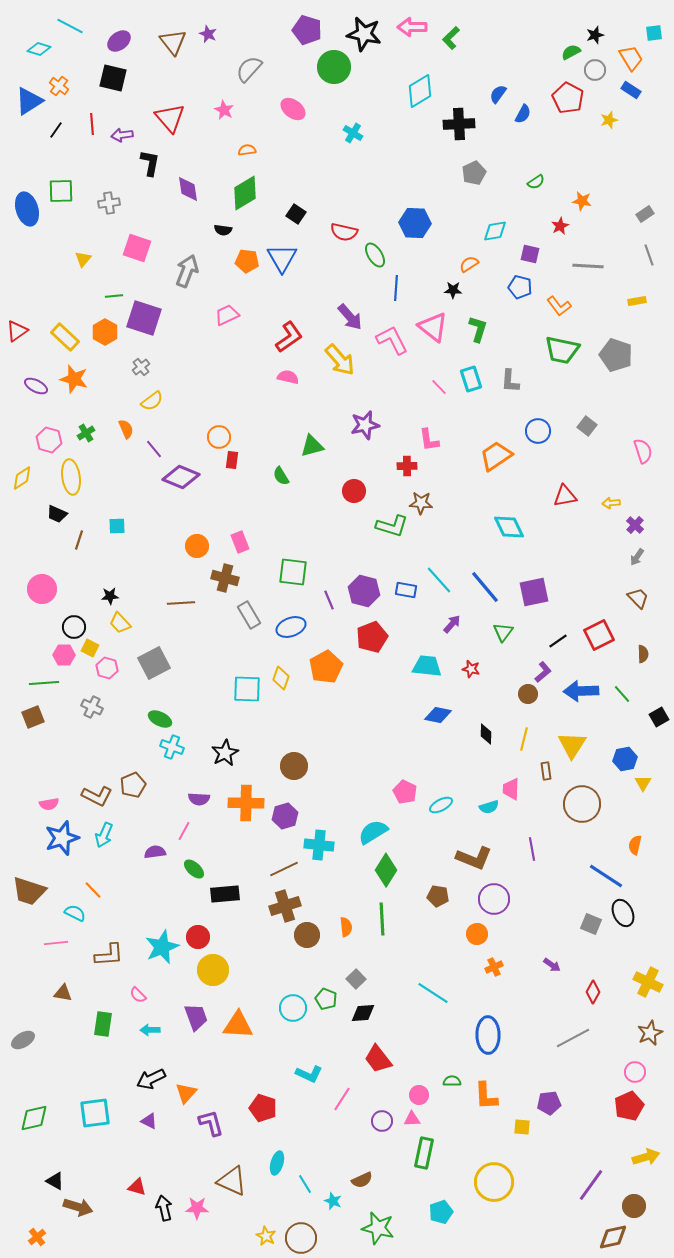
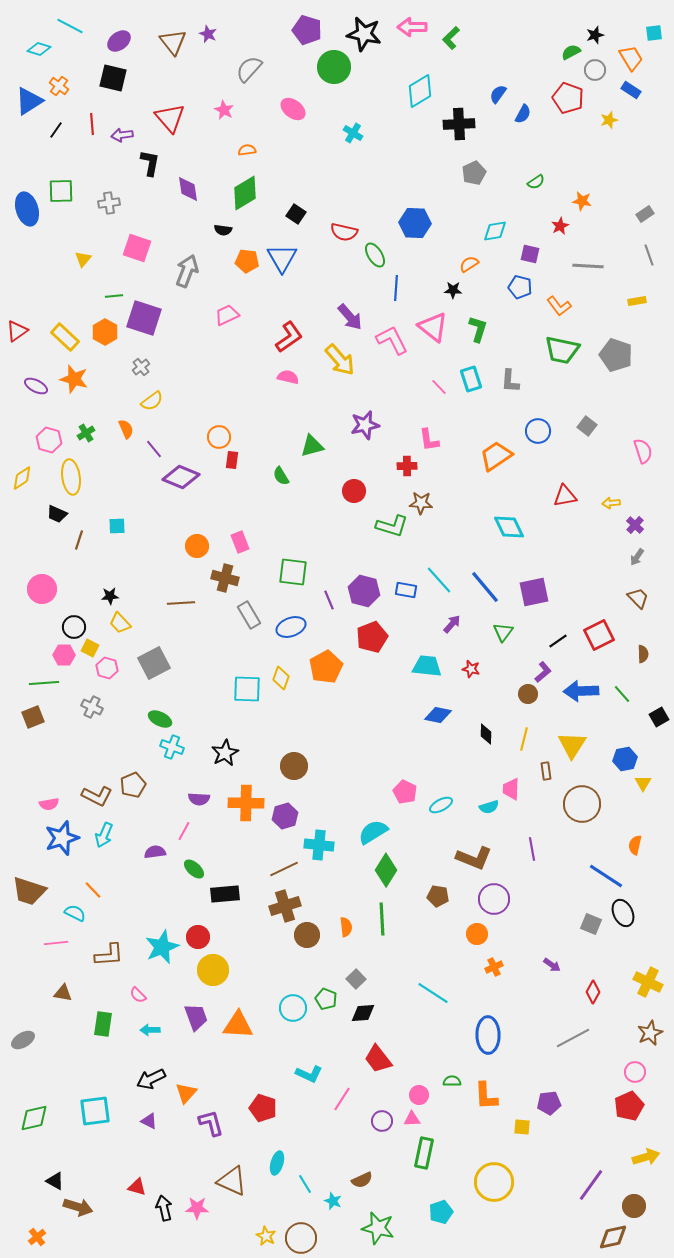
red pentagon at (568, 98): rotated 8 degrees counterclockwise
cyan square at (95, 1113): moved 2 px up
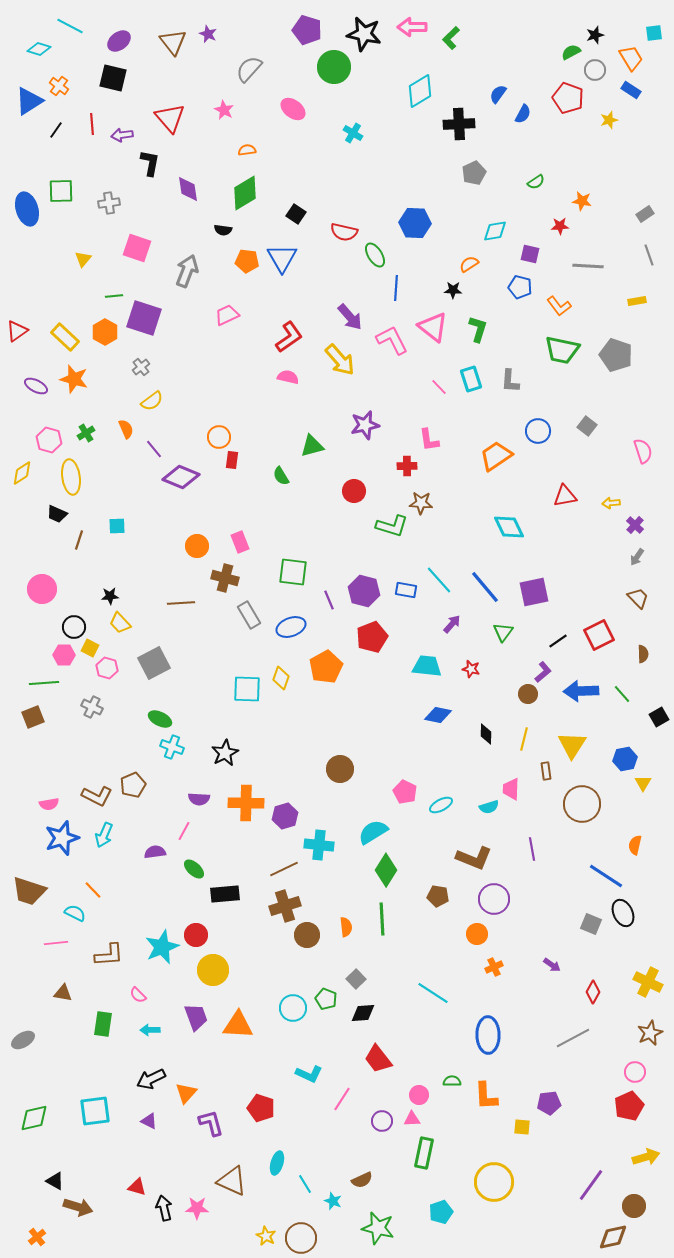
red star at (560, 226): rotated 24 degrees clockwise
yellow diamond at (22, 478): moved 5 px up
brown circle at (294, 766): moved 46 px right, 3 px down
red circle at (198, 937): moved 2 px left, 2 px up
red pentagon at (263, 1108): moved 2 px left
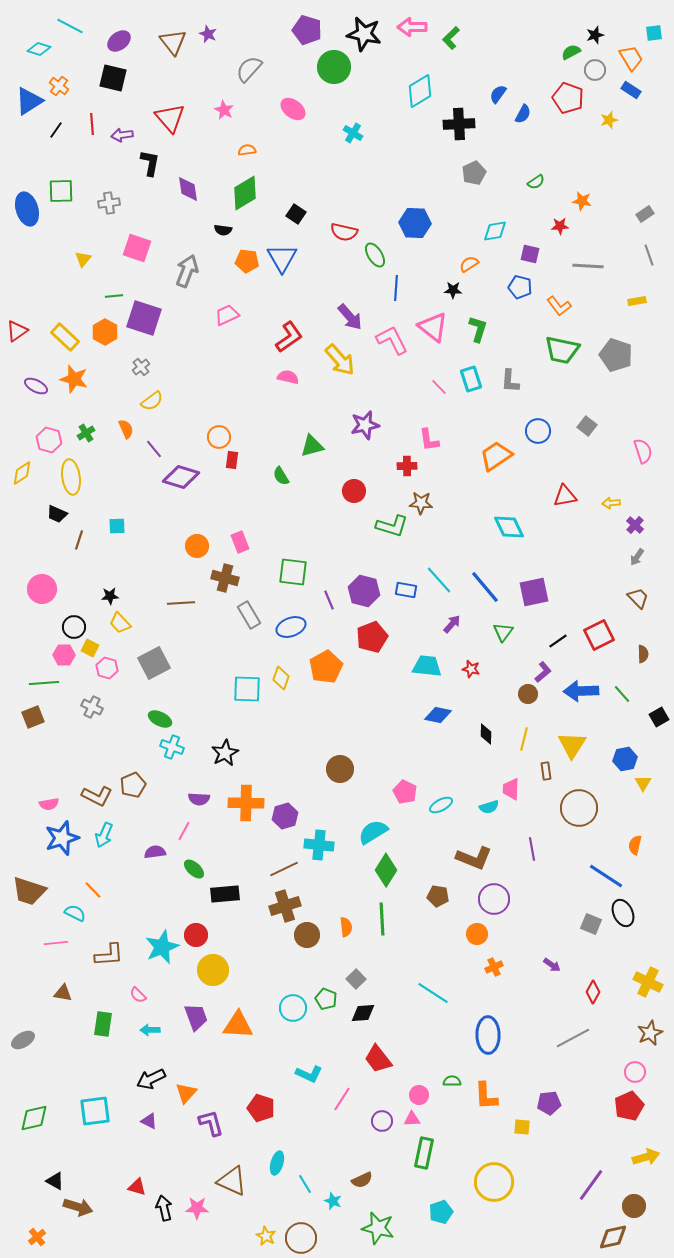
purple diamond at (181, 477): rotated 6 degrees counterclockwise
brown circle at (582, 804): moved 3 px left, 4 px down
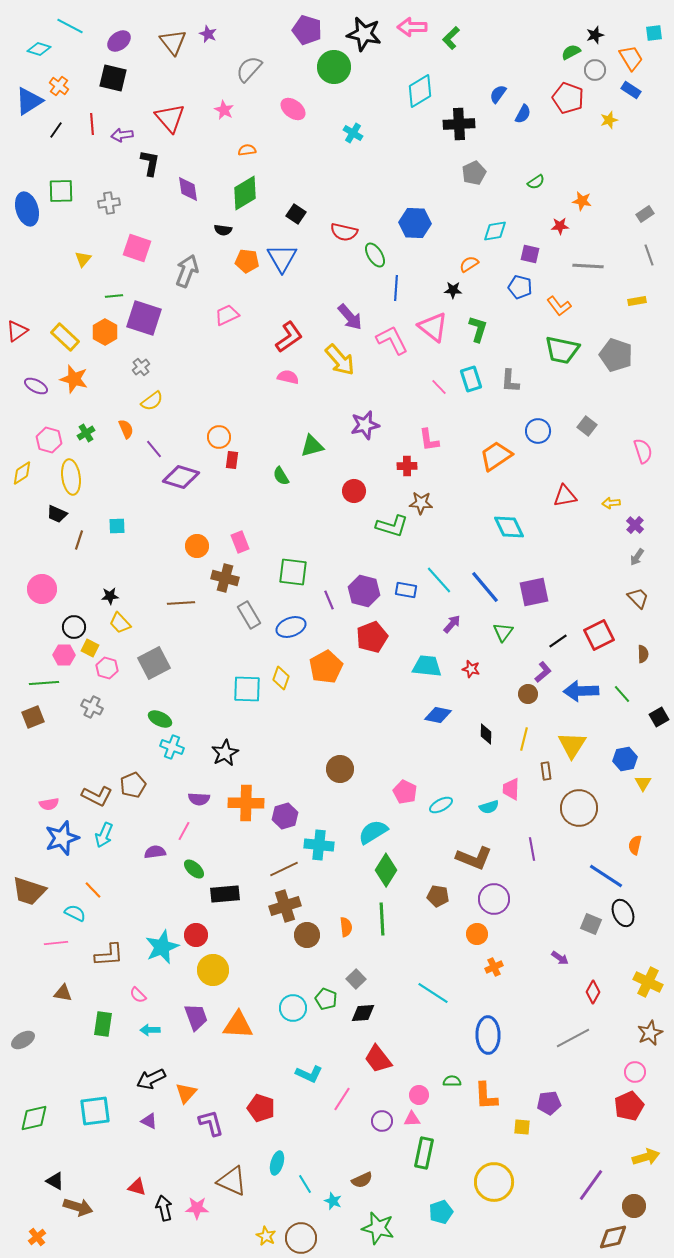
purple arrow at (552, 965): moved 8 px right, 7 px up
